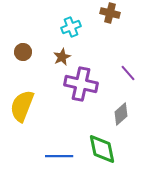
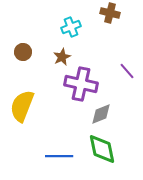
purple line: moved 1 px left, 2 px up
gray diamond: moved 20 px left; rotated 20 degrees clockwise
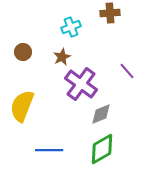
brown cross: rotated 18 degrees counterclockwise
purple cross: rotated 24 degrees clockwise
green diamond: rotated 72 degrees clockwise
blue line: moved 10 px left, 6 px up
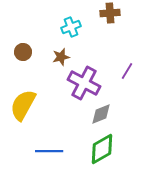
brown star: moved 1 px left; rotated 12 degrees clockwise
purple line: rotated 72 degrees clockwise
purple cross: moved 3 px right, 1 px up; rotated 8 degrees counterclockwise
yellow semicircle: moved 1 px right, 1 px up; rotated 8 degrees clockwise
blue line: moved 1 px down
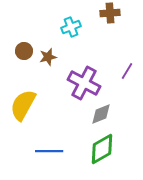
brown circle: moved 1 px right, 1 px up
brown star: moved 13 px left
